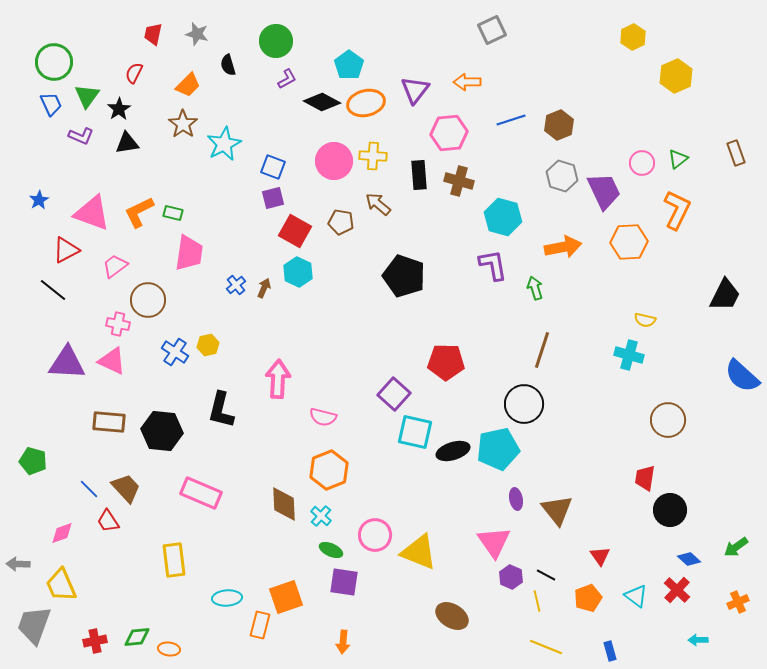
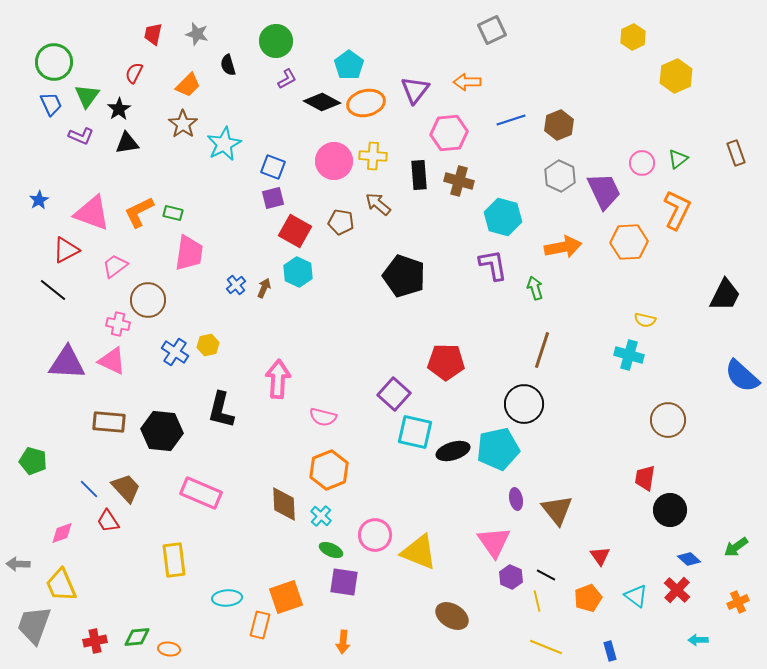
gray hexagon at (562, 176): moved 2 px left; rotated 8 degrees clockwise
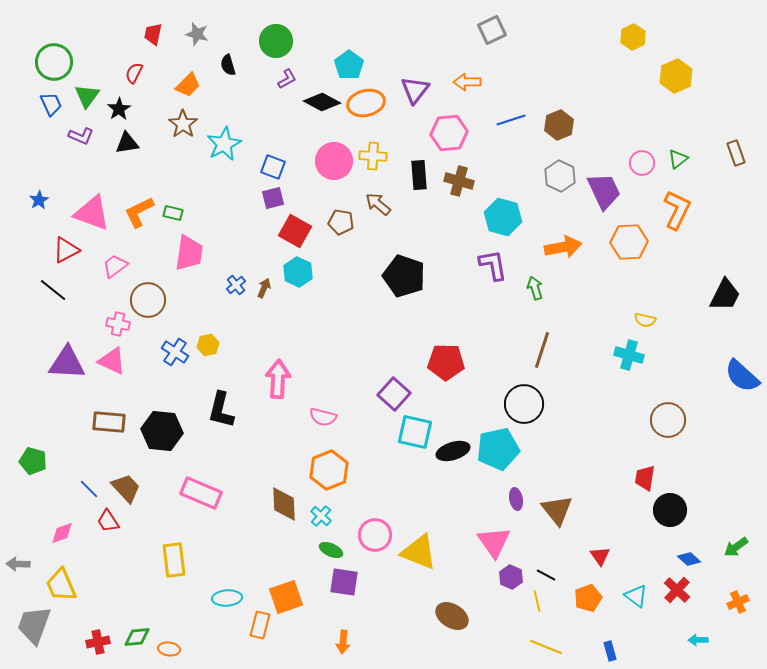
red cross at (95, 641): moved 3 px right, 1 px down
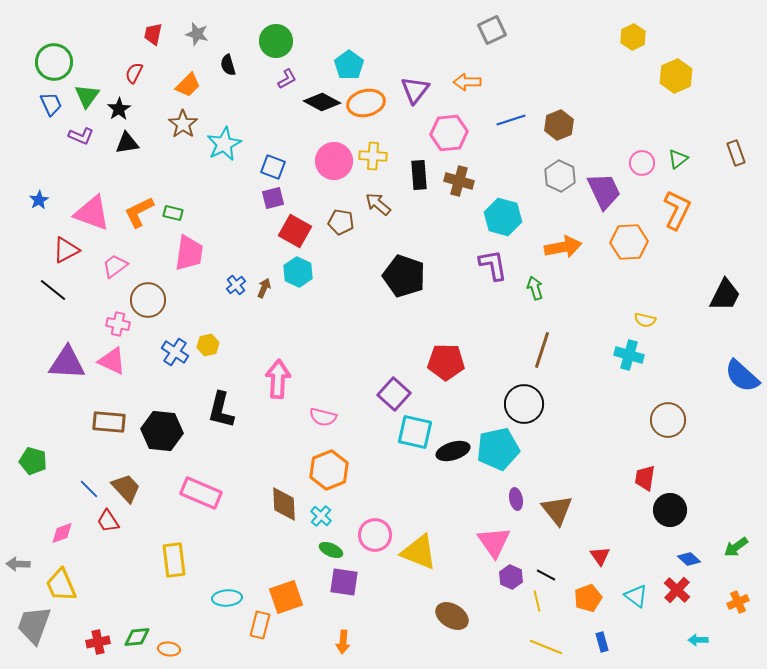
blue rectangle at (610, 651): moved 8 px left, 9 px up
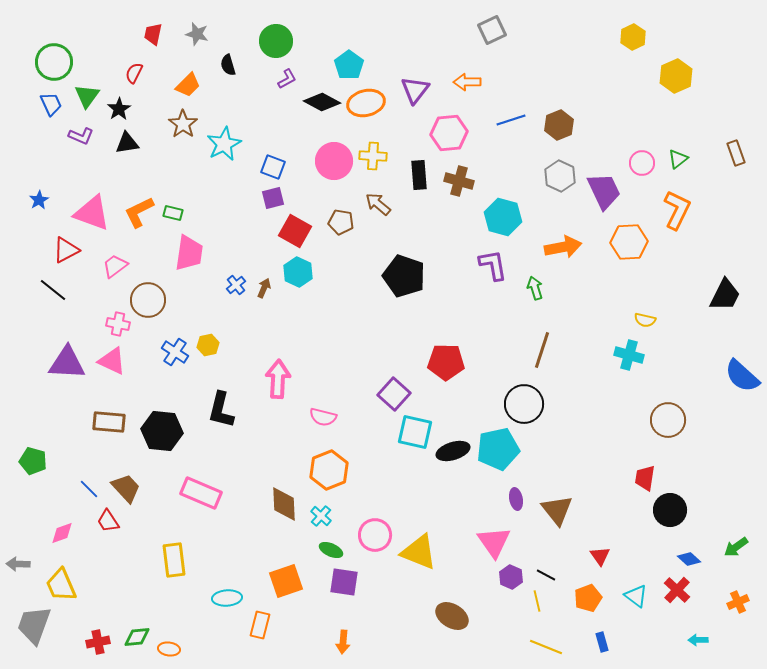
orange square at (286, 597): moved 16 px up
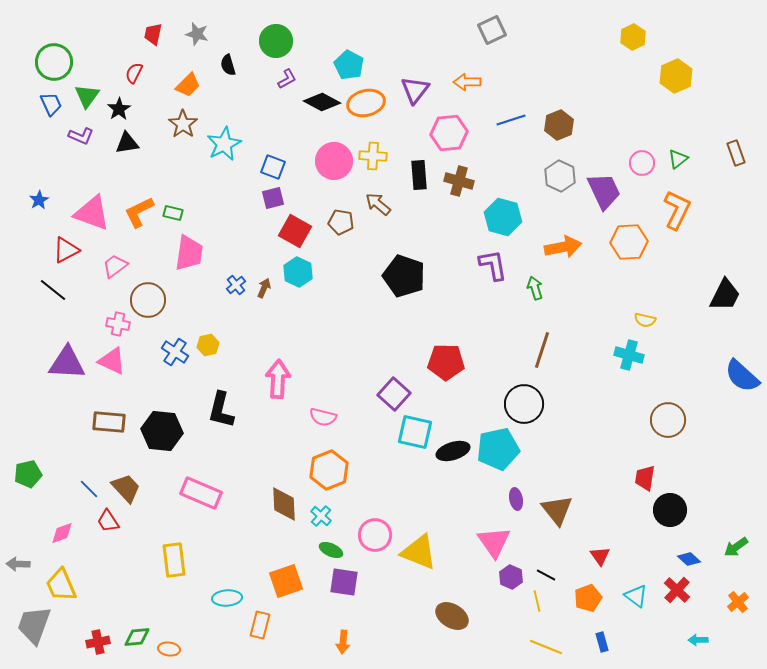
cyan pentagon at (349, 65): rotated 8 degrees counterclockwise
green pentagon at (33, 461): moved 5 px left, 13 px down; rotated 28 degrees counterclockwise
orange cross at (738, 602): rotated 15 degrees counterclockwise
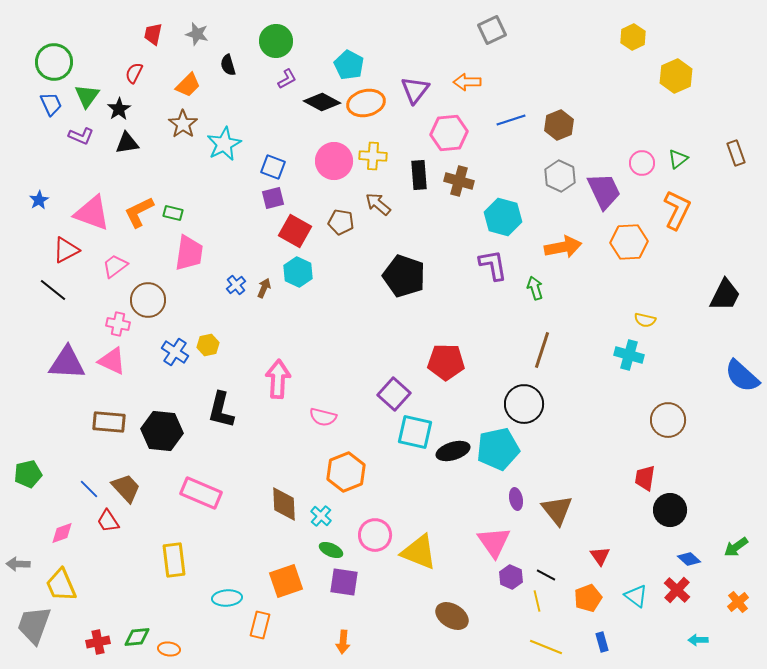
orange hexagon at (329, 470): moved 17 px right, 2 px down
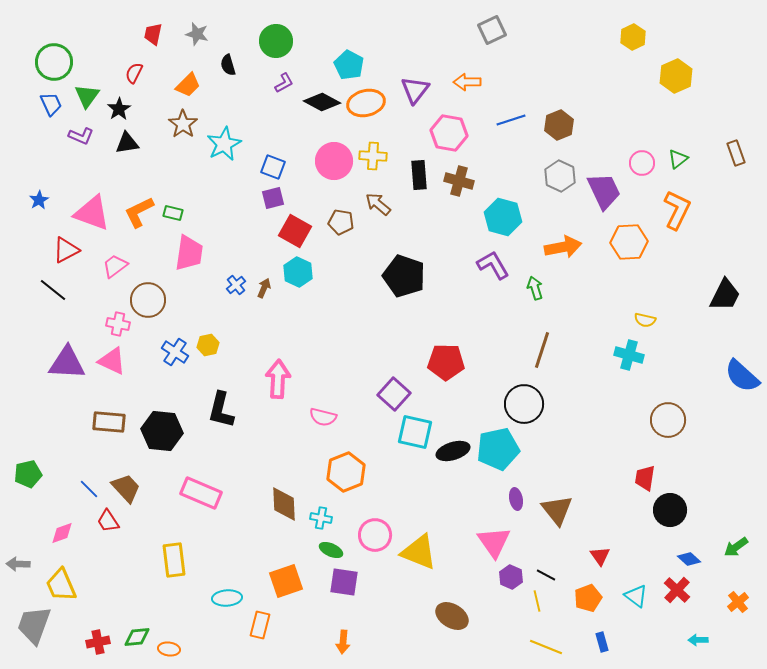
purple L-shape at (287, 79): moved 3 px left, 4 px down
pink hexagon at (449, 133): rotated 15 degrees clockwise
purple L-shape at (493, 265): rotated 20 degrees counterclockwise
cyan cross at (321, 516): moved 2 px down; rotated 30 degrees counterclockwise
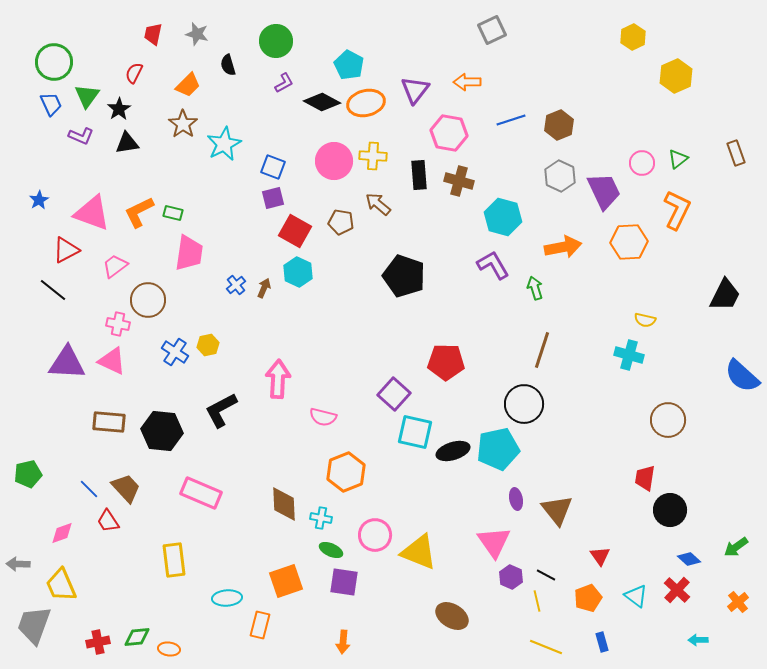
black L-shape at (221, 410): rotated 48 degrees clockwise
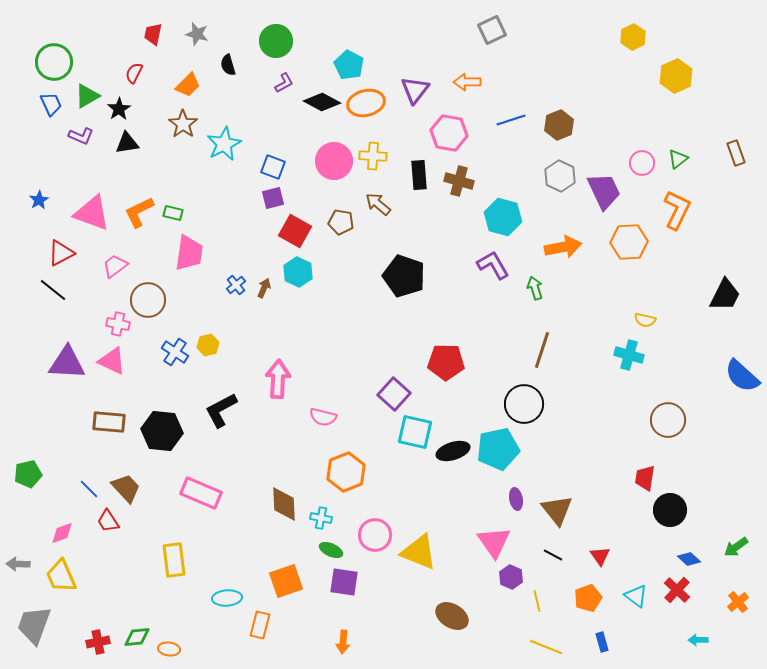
green triangle at (87, 96): rotated 24 degrees clockwise
red triangle at (66, 250): moved 5 px left, 3 px down
black line at (546, 575): moved 7 px right, 20 px up
yellow trapezoid at (61, 585): moved 9 px up
